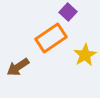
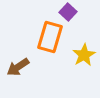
orange rectangle: moved 1 px left, 1 px up; rotated 40 degrees counterclockwise
yellow star: moved 1 px left
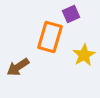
purple square: moved 3 px right, 2 px down; rotated 24 degrees clockwise
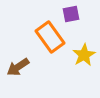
purple square: rotated 12 degrees clockwise
orange rectangle: rotated 52 degrees counterclockwise
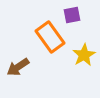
purple square: moved 1 px right, 1 px down
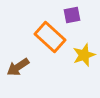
orange rectangle: rotated 12 degrees counterclockwise
yellow star: rotated 10 degrees clockwise
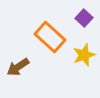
purple square: moved 12 px right, 3 px down; rotated 36 degrees counterclockwise
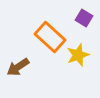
purple square: rotated 12 degrees counterclockwise
yellow star: moved 6 px left
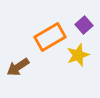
purple square: moved 7 px down; rotated 18 degrees clockwise
orange rectangle: rotated 72 degrees counterclockwise
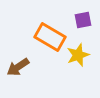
purple square: moved 1 px left, 5 px up; rotated 30 degrees clockwise
orange rectangle: rotated 60 degrees clockwise
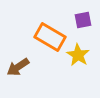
yellow star: rotated 20 degrees counterclockwise
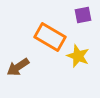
purple square: moved 5 px up
yellow star: moved 1 px down; rotated 10 degrees counterclockwise
